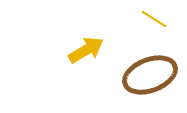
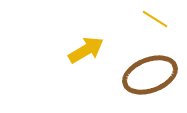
yellow line: moved 1 px right
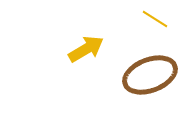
yellow arrow: moved 1 px up
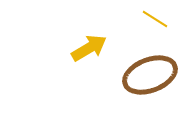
yellow arrow: moved 3 px right, 1 px up
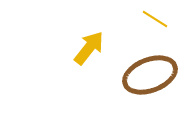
yellow arrow: rotated 21 degrees counterclockwise
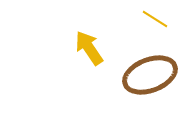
yellow arrow: rotated 72 degrees counterclockwise
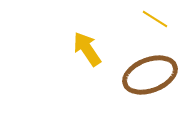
yellow arrow: moved 2 px left, 1 px down
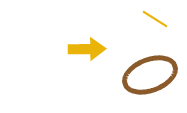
yellow arrow: rotated 123 degrees clockwise
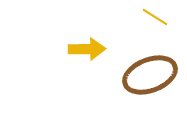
yellow line: moved 2 px up
